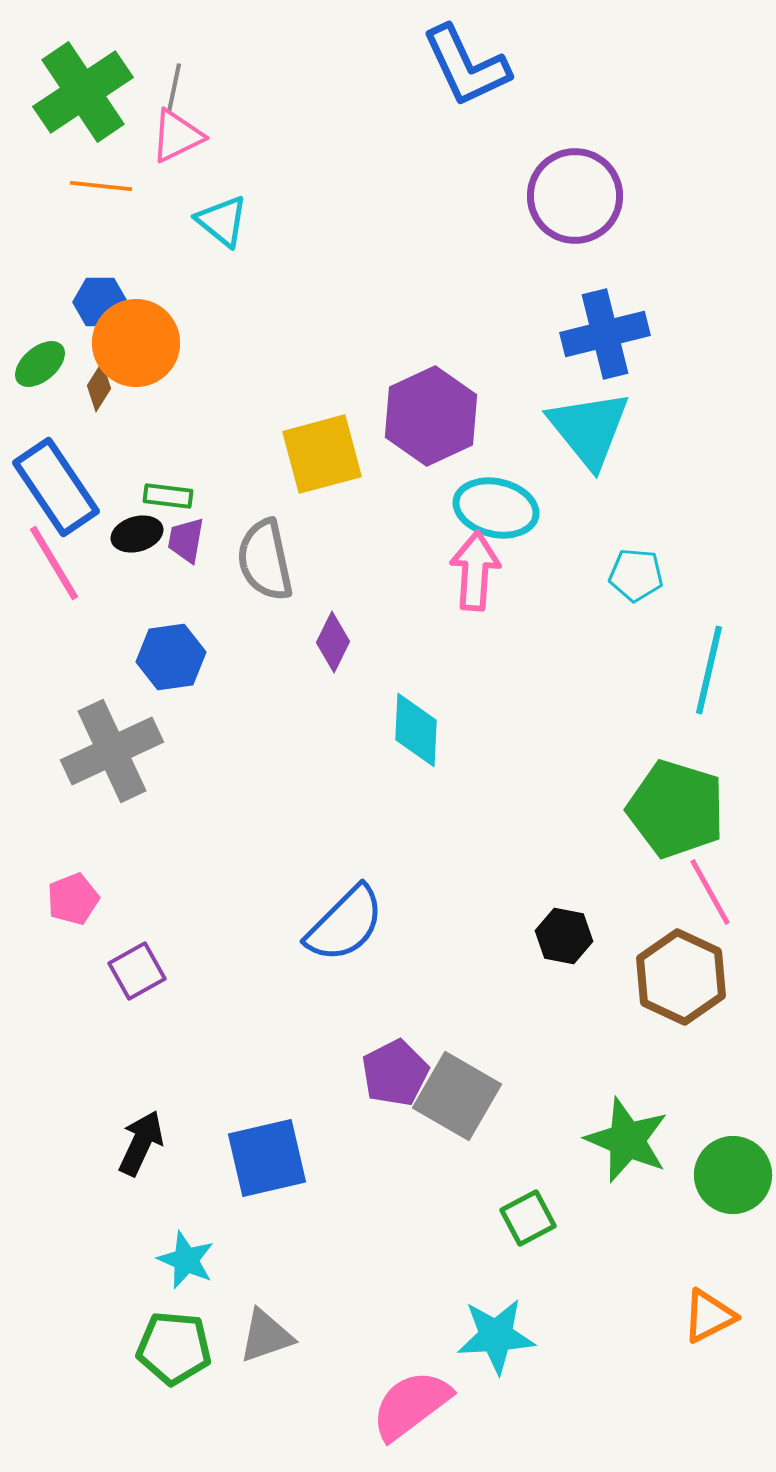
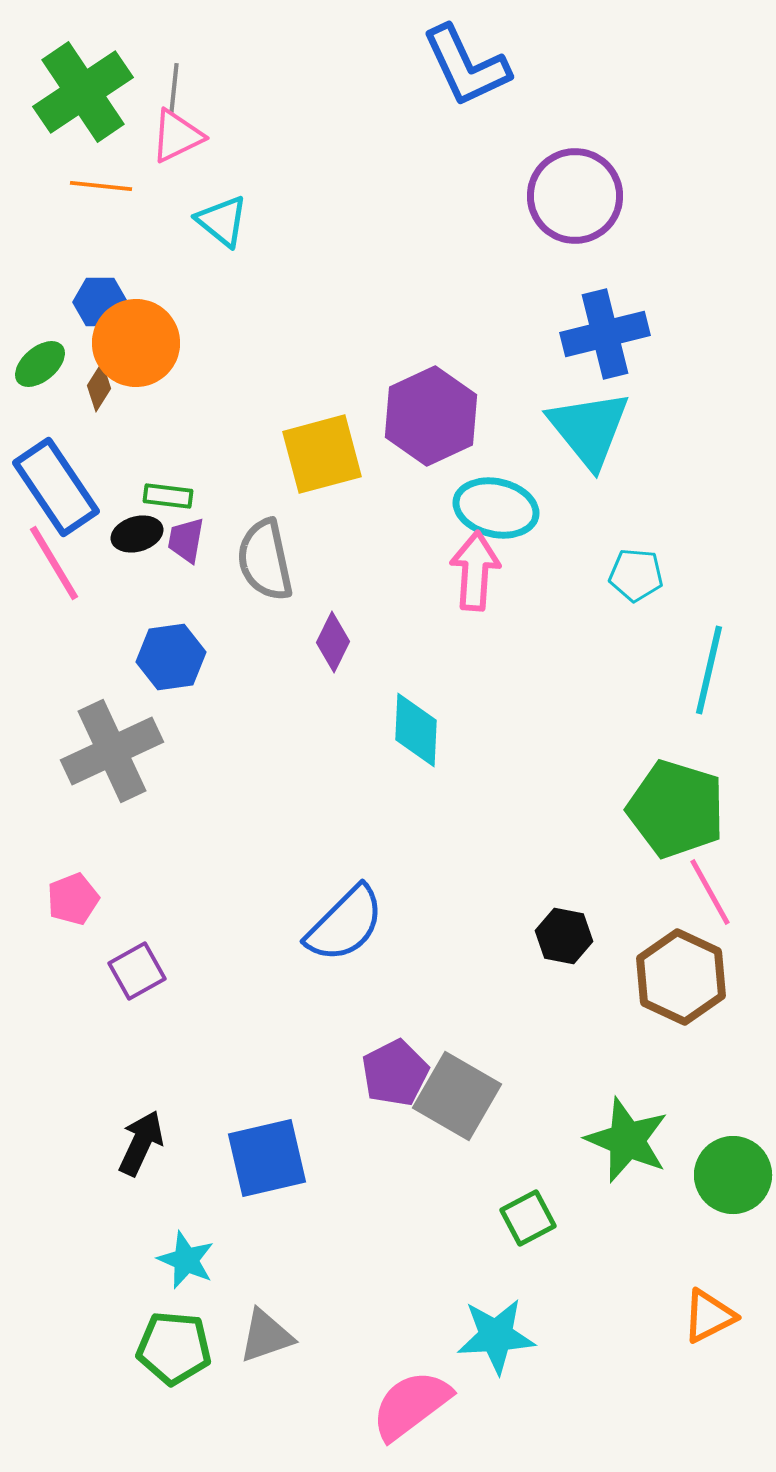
gray line at (174, 88): rotated 6 degrees counterclockwise
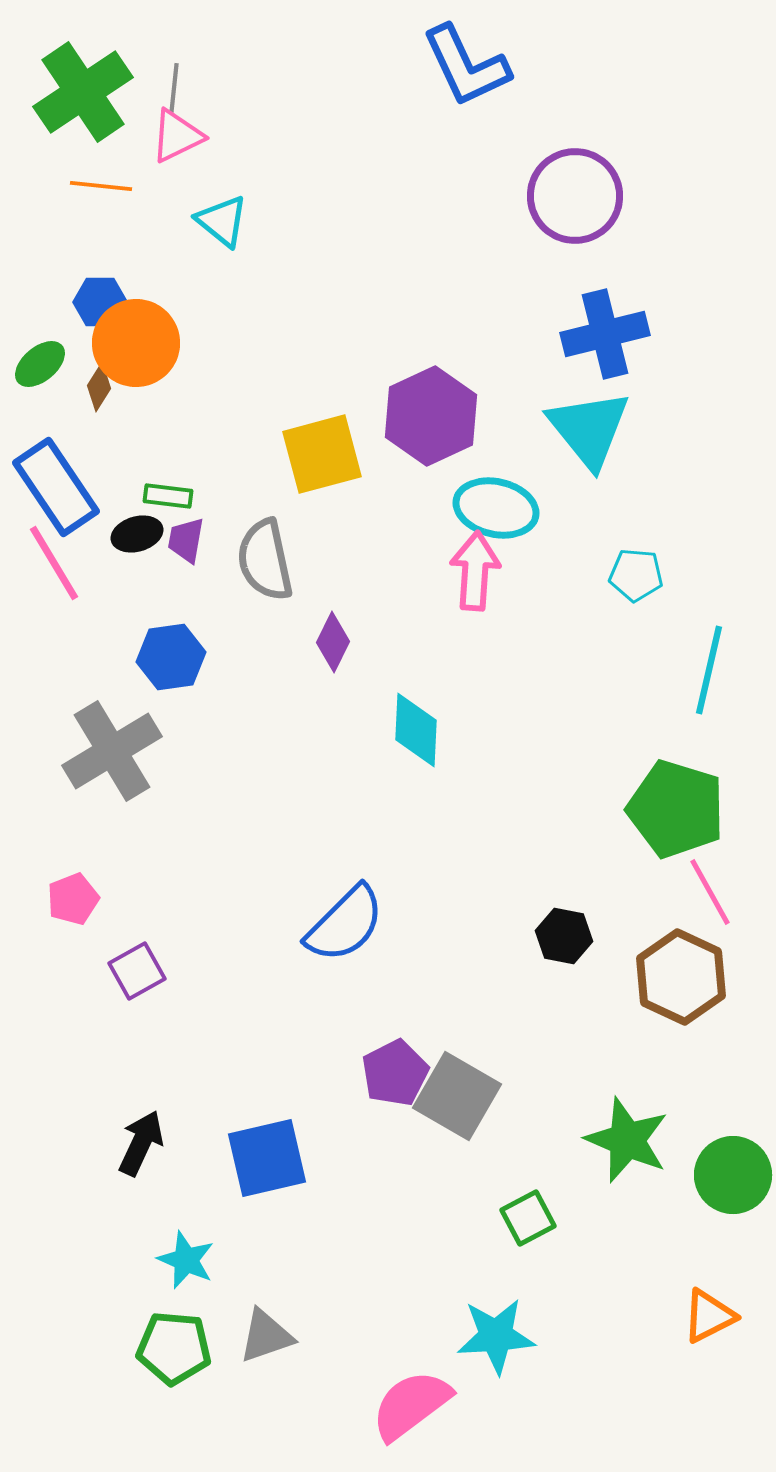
gray cross at (112, 751): rotated 6 degrees counterclockwise
